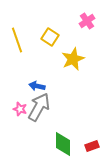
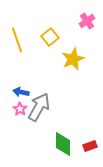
yellow square: rotated 18 degrees clockwise
blue arrow: moved 16 px left, 6 px down
pink star: rotated 16 degrees clockwise
red rectangle: moved 2 px left
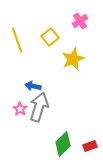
pink cross: moved 7 px left
blue arrow: moved 12 px right, 6 px up
gray arrow: rotated 12 degrees counterclockwise
green diamond: rotated 45 degrees clockwise
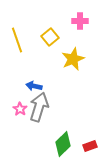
pink cross: rotated 35 degrees clockwise
blue arrow: moved 1 px right
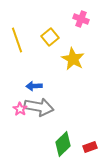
pink cross: moved 1 px right, 2 px up; rotated 21 degrees clockwise
yellow star: rotated 20 degrees counterclockwise
blue arrow: rotated 14 degrees counterclockwise
gray arrow: rotated 84 degrees clockwise
red rectangle: moved 1 px down
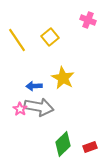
pink cross: moved 7 px right, 1 px down
yellow line: rotated 15 degrees counterclockwise
yellow star: moved 10 px left, 19 px down
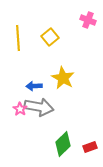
yellow line: moved 1 px right, 2 px up; rotated 30 degrees clockwise
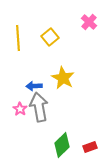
pink cross: moved 1 px right, 2 px down; rotated 21 degrees clockwise
gray arrow: rotated 112 degrees counterclockwise
green diamond: moved 1 px left, 1 px down
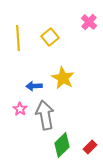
gray arrow: moved 6 px right, 8 px down
red rectangle: rotated 24 degrees counterclockwise
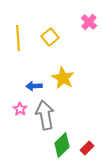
red rectangle: moved 3 px left, 1 px down
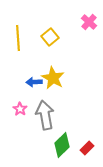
yellow star: moved 10 px left
blue arrow: moved 4 px up
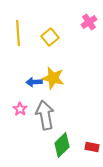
pink cross: rotated 14 degrees clockwise
yellow line: moved 5 px up
yellow star: rotated 15 degrees counterclockwise
red rectangle: moved 5 px right, 1 px up; rotated 56 degrees clockwise
